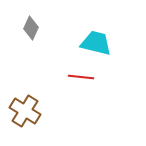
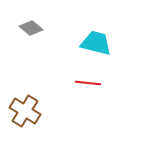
gray diamond: rotated 75 degrees counterclockwise
red line: moved 7 px right, 6 px down
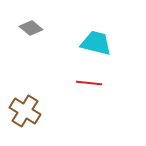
red line: moved 1 px right
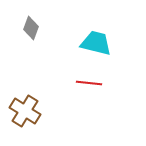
gray diamond: rotated 70 degrees clockwise
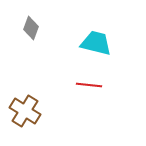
red line: moved 2 px down
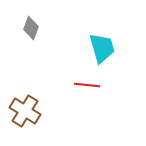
cyan trapezoid: moved 6 px right, 5 px down; rotated 60 degrees clockwise
red line: moved 2 px left
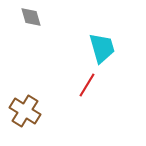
gray diamond: moved 11 px up; rotated 35 degrees counterclockwise
red line: rotated 65 degrees counterclockwise
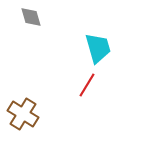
cyan trapezoid: moved 4 px left
brown cross: moved 2 px left, 3 px down
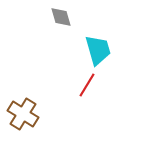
gray diamond: moved 30 px right
cyan trapezoid: moved 2 px down
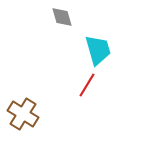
gray diamond: moved 1 px right
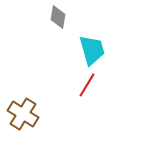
gray diamond: moved 4 px left; rotated 25 degrees clockwise
cyan trapezoid: moved 6 px left
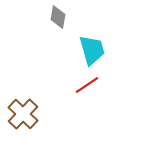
red line: rotated 25 degrees clockwise
brown cross: rotated 12 degrees clockwise
